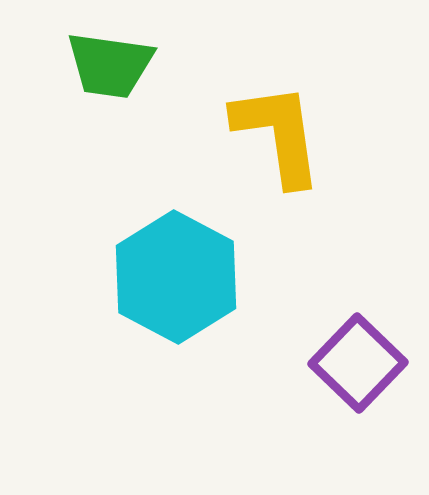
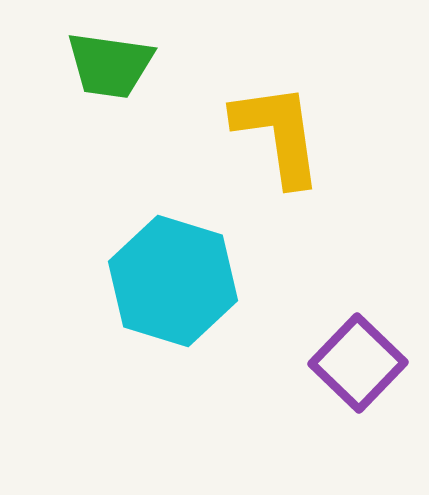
cyan hexagon: moved 3 px left, 4 px down; rotated 11 degrees counterclockwise
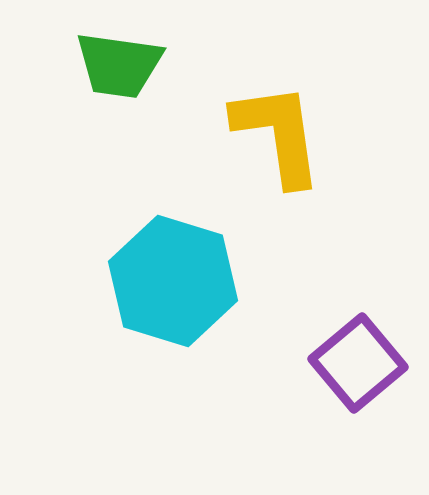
green trapezoid: moved 9 px right
purple square: rotated 6 degrees clockwise
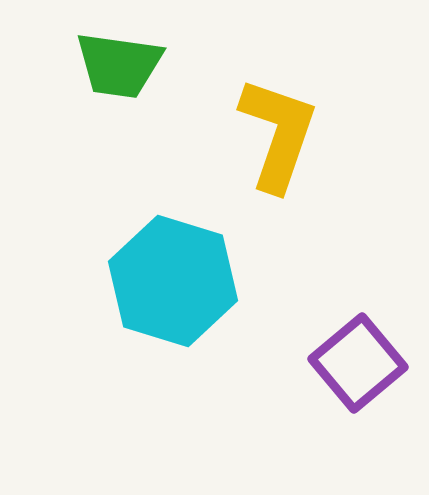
yellow L-shape: rotated 27 degrees clockwise
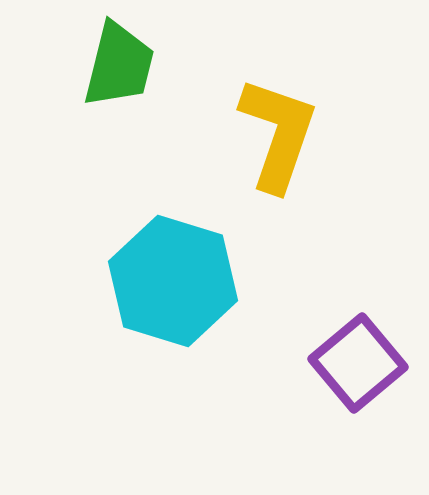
green trapezoid: rotated 84 degrees counterclockwise
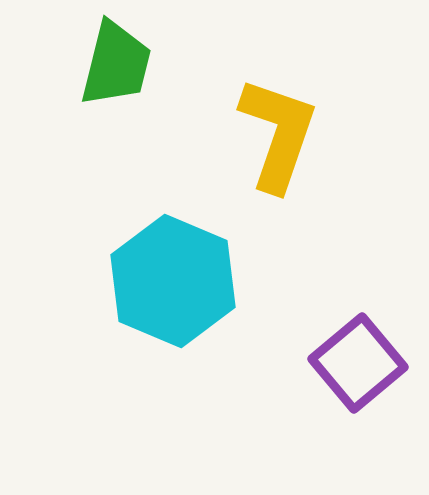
green trapezoid: moved 3 px left, 1 px up
cyan hexagon: rotated 6 degrees clockwise
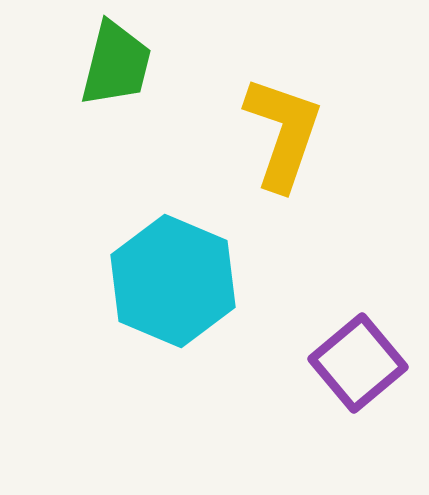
yellow L-shape: moved 5 px right, 1 px up
